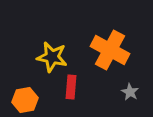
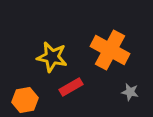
red rectangle: rotated 55 degrees clockwise
gray star: rotated 18 degrees counterclockwise
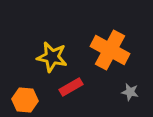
orange hexagon: rotated 15 degrees clockwise
